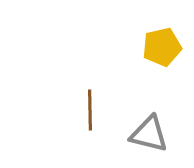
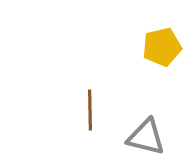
gray triangle: moved 3 px left, 3 px down
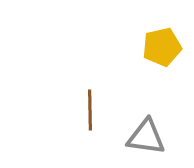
gray triangle: rotated 6 degrees counterclockwise
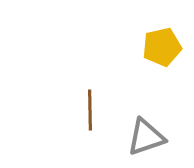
gray triangle: rotated 27 degrees counterclockwise
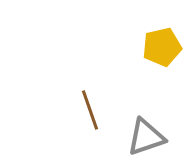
brown line: rotated 18 degrees counterclockwise
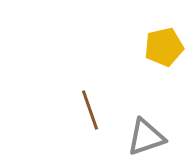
yellow pentagon: moved 2 px right
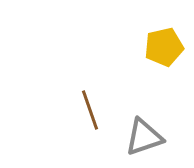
gray triangle: moved 2 px left
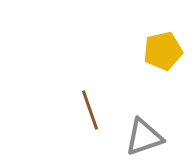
yellow pentagon: moved 1 px left, 4 px down
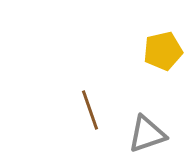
gray triangle: moved 3 px right, 3 px up
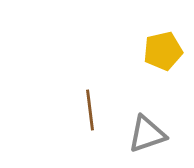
brown line: rotated 12 degrees clockwise
